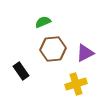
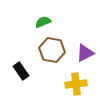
brown hexagon: moved 1 px left, 1 px down; rotated 15 degrees clockwise
yellow cross: rotated 10 degrees clockwise
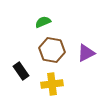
purple triangle: moved 1 px right
yellow cross: moved 24 px left
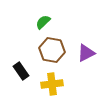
green semicircle: rotated 21 degrees counterclockwise
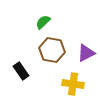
yellow cross: moved 21 px right; rotated 15 degrees clockwise
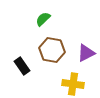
green semicircle: moved 3 px up
black rectangle: moved 1 px right, 5 px up
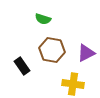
green semicircle: rotated 119 degrees counterclockwise
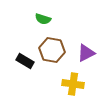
black rectangle: moved 3 px right, 5 px up; rotated 24 degrees counterclockwise
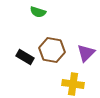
green semicircle: moved 5 px left, 7 px up
purple triangle: rotated 18 degrees counterclockwise
black rectangle: moved 4 px up
